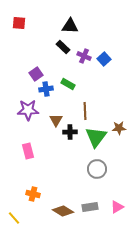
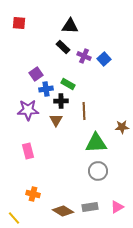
brown line: moved 1 px left
brown star: moved 3 px right, 1 px up
black cross: moved 9 px left, 31 px up
green triangle: moved 6 px down; rotated 50 degrees clockwise
gray circle: moved 1 px right, 2 px down
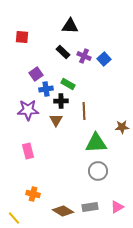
red square: moved 3 px right, 14 px down
black rectangle: moved 5 px down
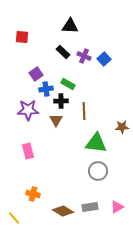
green triangle: rotated 10 degrees clockwise
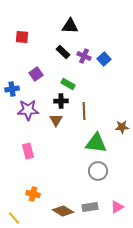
blue cross: moved 34 px left
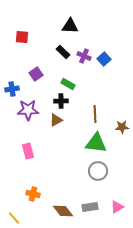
brown line: moved 11 px right, 3 px down
brown triangle: rotated 32 degrees clockwise
brown diamond: rotated 20 degrees clockwise
